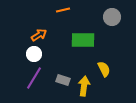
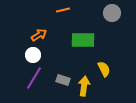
gray circle: moved 4 px up
white circle: moved 1 px left, 1 px down
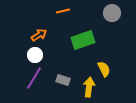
orange line: moved 1 px down
green rectangle: rotated 20 degrees counterclockwise
white circle: moved 2 px right
yellow arrow: moved 5 px right, 1 px down
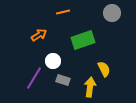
orange line: moved 1 px down
white circle: moved 18 px right, 6 px down
yellow arrow: moved 1 px right
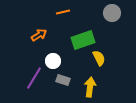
yellow semicircle: moved 5 px left, 11 px up
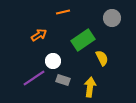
gray circle: moved 5 px down
green rectangle: rotated 15 degrees counterclockwise
yellow semicircle: moved 3 px right
purple line: rotated 25 degrees clockwise
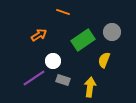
orange line: rotated 32 degrees clockwise
gray circle: moved 14 px down
yellow semicircle: moved 2 px right, 2 px down; rotated 133 degrees counterclockwise
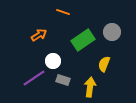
yellow semicircle: moved 4 px down
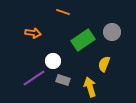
orange arrow: moved 6 px left, 2 px up; rotated 42 degrees clockwise
yellow arrow: rotated 24 degrees counterclockwise
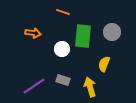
green rectangle: moved 4 px up; rotated 50 degrees counterclockwise
white circle: moved 9 px right, 12 px up
purple line: moved 8 px down
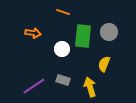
gray circle: moved 3 px left
